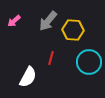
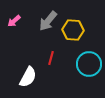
cyan circle: moved 2 px down
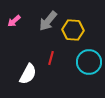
cyan circle: moved 2 px up
white semicircle: moved 3 px up
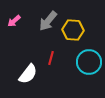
white semicircle: rotated 10 degrees clockwise
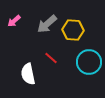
gray arrow: moved 1 px left, 3 px down; rotated 10 degrees clockwise
red line: rotated 64 degrees counterclockwise
white semicircle: rotated 130 degrees clockwise
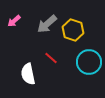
yellow hexagon: rotated 15 degrees clockwise
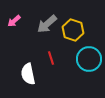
red line: rotated 32 degrees clockwise
cyan circle: moved 3 px up
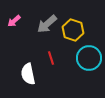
cyan circle: moved 1 px up
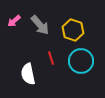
gray arrow: moved 7 px left, 1 px down; rotated 90 degrees counterclockwise
cyan circle: moved 8 px left, 3 px down
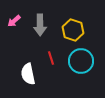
gray arrow: rotated 40 degrees clockwise
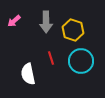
gray arrow: moved 6 px right, 3 px up
